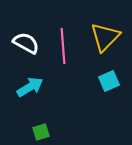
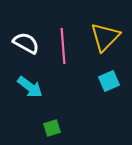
cyan arrow: rotated 68 degrees clockwise
green square: moved 11 px right, 4 px up
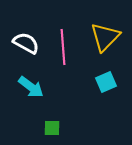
pink line: moved 1 px down
cyan square: moved 3 px left, 1 px down
cyan arrow: moved 1 px right
green square: rotated 18 degrees clockwise
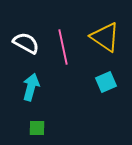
yellow triangle: rotated 40 degrees counterclockwise
pink line: rotated 8 degrees counterclockwise
cyan arrow: rotated 112 degrees counterclockwise
green square: moved 15 px left
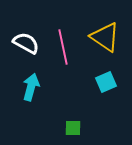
green square: moved 36 px right
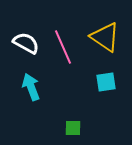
pink line: rotated 12 degrees counterclockwise
cyan square: rotated 15 degrees clockwise
cyan arrow: rotated 36 degrees counterclockwise
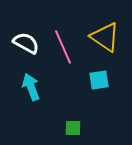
cyan square: moved 7 px left, 2 px up
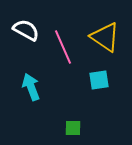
white semicircle: moved 13 px up
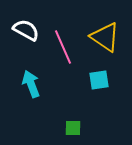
cyan arrow: moved 3 px up
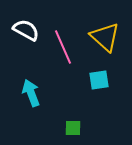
yellow triangle: rotated 8 degrees clockwise
cyan arrow: moved 9 px down
